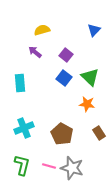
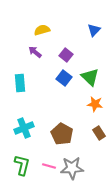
orange star: moved 8 px right
gray star: rotated 20 degrees counterclockwise
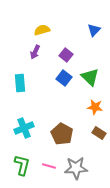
purple arrow: rotated 104 degrees counterclockwise
orange star: moved 3 px down
brown rectangle: rotated 24 degrees counterclockwise
gray star: moved 4 px right
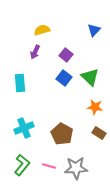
green L-shape: rotated 25 degrees clockwise
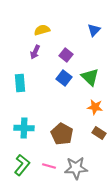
cyan cross: rotated 24 degrees clockwise
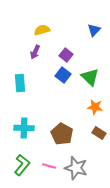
blue square: moved 1 px left, 3 px up
gray star: rotated 20 degrees clockwise
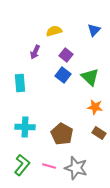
yellow semicircle: moved 12 px right, 1 px down
cyan cross: moved 1 px right, 1 px up
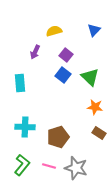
brown pentagon: moved 4 px left, 3 px down; rotated 25 degrees clockwise
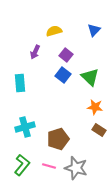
cyan cross: rotated 18 degrees counterclockwise
brown rectangle: moved 3 px up
brown pentagon: moved 2 px down
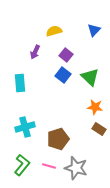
brown rectangle: moved 1 px up
